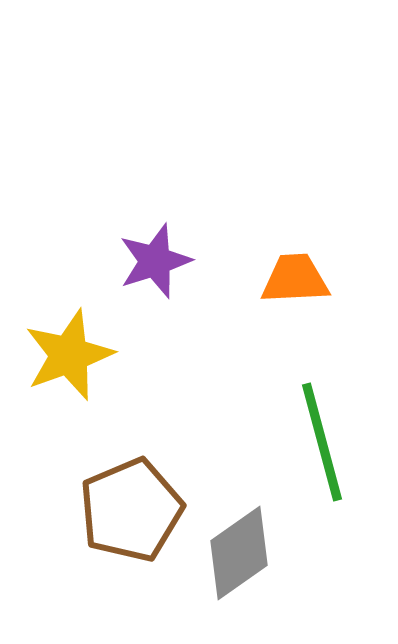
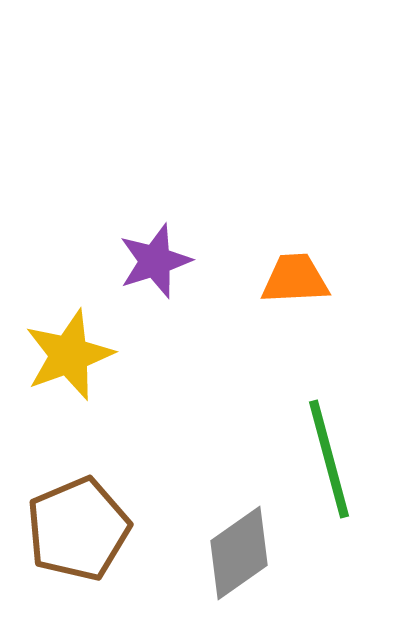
green line: moved 7 px right, 17 px down
brown pentagon: moved 53 px left, 19 px down
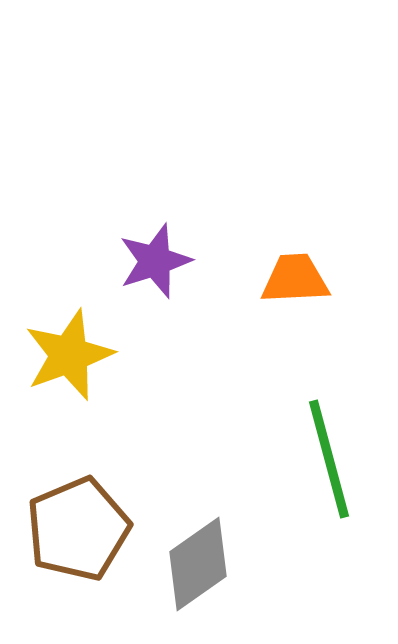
gray diamond: moved 41 px left, 11 px down
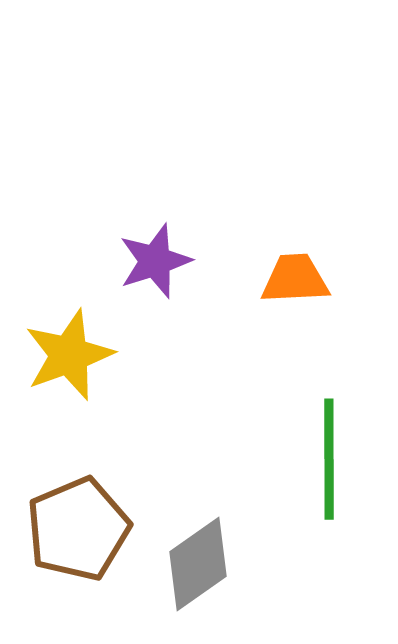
green line: rotated 15 degrees clockwise
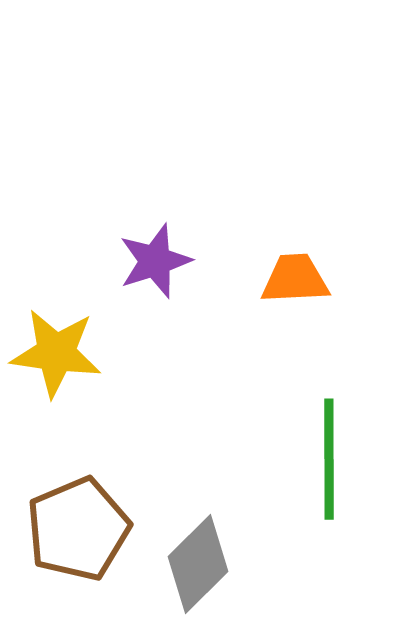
yellow star: moved 13 px left, 2 px up; rotated 28 degrees clockwise
gray diamond: rotated 10 degrees counterclockwise
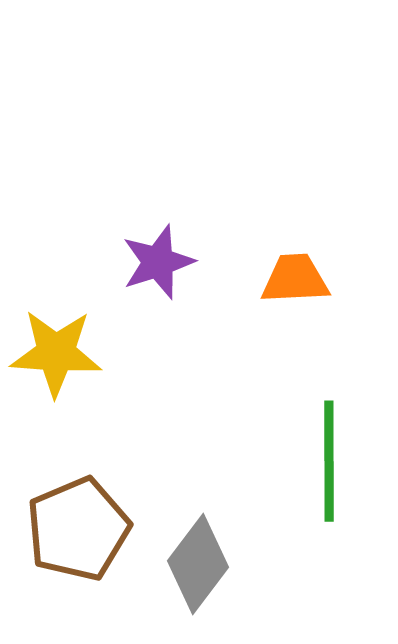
purple star: moved 3 px right, 1 px down
yellow star: rotated 4 degrees counterclockwise
green line: moved 2 px down
gray diamond: rotated 8 degrees counterclockwise
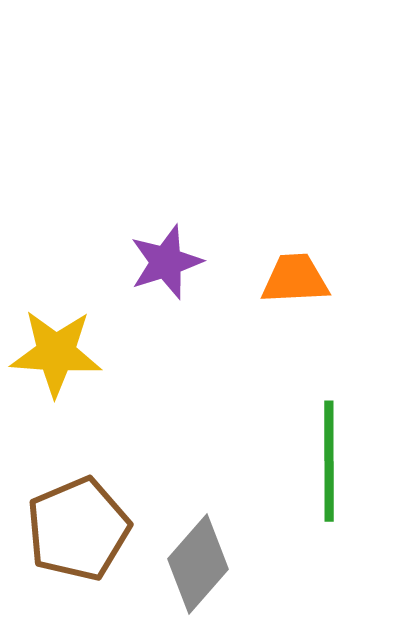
purple star: moved 8 px right
gray diamond: rotated 4 degrees clockwise
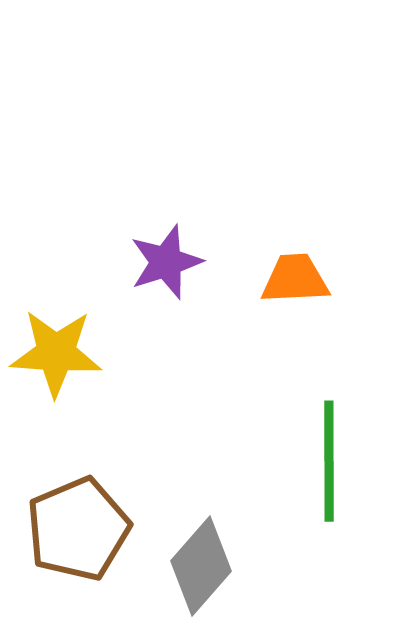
gray diamond: moved 3 px right, 2 px down
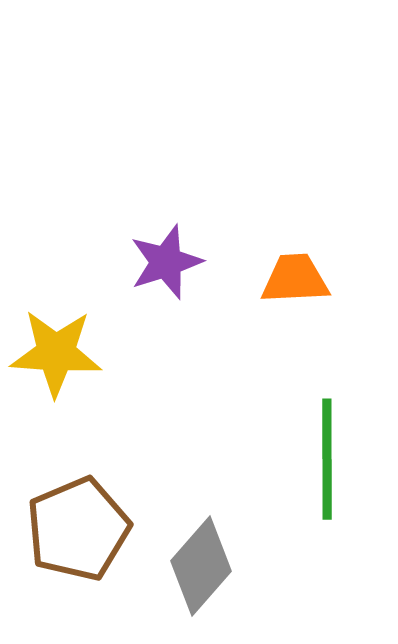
green line: moved 2 px left, 2 px up
